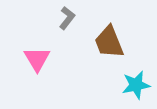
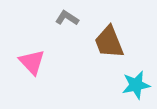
gray L-shape: rotated 95 degrees counterclockwise
pink triangle: moved 5 px left, 3 px down; rotated 12 degrees counterclockwise
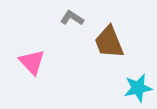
gray L-shape: moved 5 px right
cyan star: moved 2 px right, 3 px down
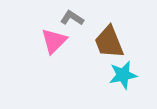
pink triangle: moved 22 px right, 21 px up; rotated 28 degrees clockwise
cyan star: moved 15 px left, 13 px up
